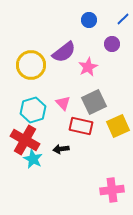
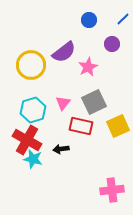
pink triangle: rotated 21 degrees clockwise
red cross: moved 2 px right
cyan star: rotated 12 degrees counterclockwise
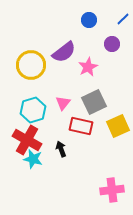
black arrow: rotated 77 degrees clockwise
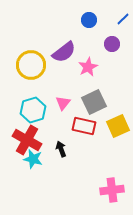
red rectangle: moved 3 px right
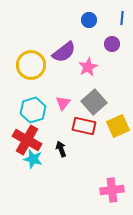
blue line: moved 1 px left, 1 px up; rotated 40 degrees counterclockwise
gray square: rotated 15 degrees counterclockwise
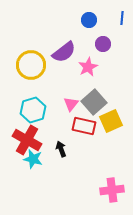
purple circle: moved 9 px left
pink triangle: moved 8 px right, 1 px down
yellow square: moved 7 px left, 5 px up
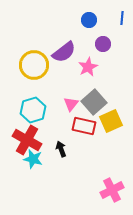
yellow circle: moved 3 px right
pink cross: rotated 20 degrees counterclockwise
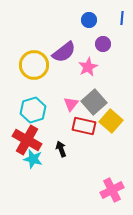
yellow square: rotated 25 degrees counterclockwise
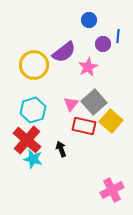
blue line: moved 4 px left, 18 px down
red cross: rotated 12 degrees clockwise
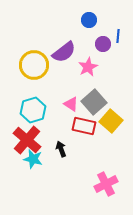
pink triangle: rotated 35 degrees counterclockwise
pink cross: moved 6 px left, 6 px up
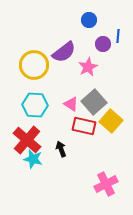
cyan hexagon: moved 2 px right, 5 px up; rotated 20 degrees clockwise
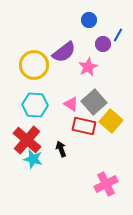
blue line: moved 1 px up; rotated 24 degrees clockwise
